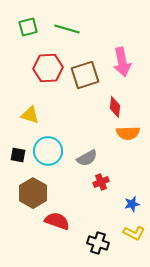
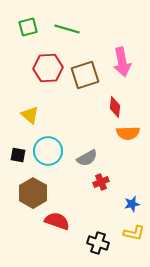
yellow triangle: rotated 24 degrees clockwise
yellow L-shape: rotated 15 degrees counterclockwise
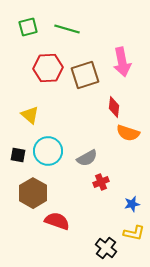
red diamond: moved 1 px left
orange semicircle: rotated 20 degrees clockwise
black cross: moved 8 px right, 5 px down; rotated 20 degrees clockwise
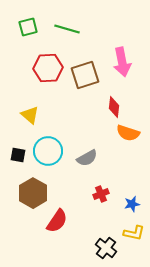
red cross: moved 12 px down
red semicircle: rotated 105 degrees clockwise
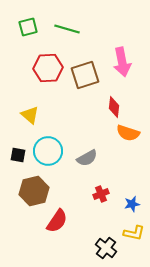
brown hexagon: moved 1 px right, 2 px up; rotated 16 degrees clockwise
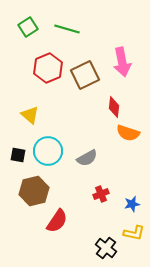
green square: rotated 18 degrees counterclockwise
red hexagon: rotated 20 degrees counterclockwise
brown square: rotated 8 degrees counterclockwise
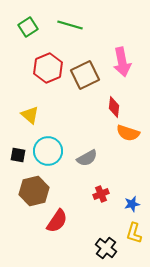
green line: moved 3 px right, 4 px up
yellow L-shape: rotated 95 degrees clockwise
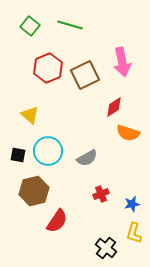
green square: moved 2 px right, 1 px up; rotated 18 degrees counterclockwise
red diamond: rotated 50 degrees clockwise
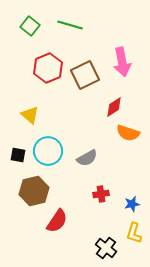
red cross: rotated 14 degrees clockwise
